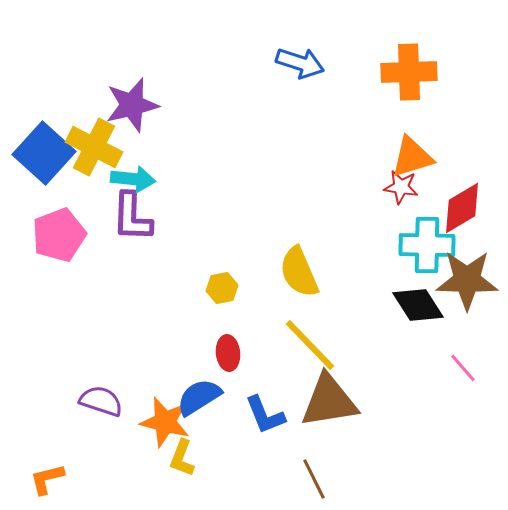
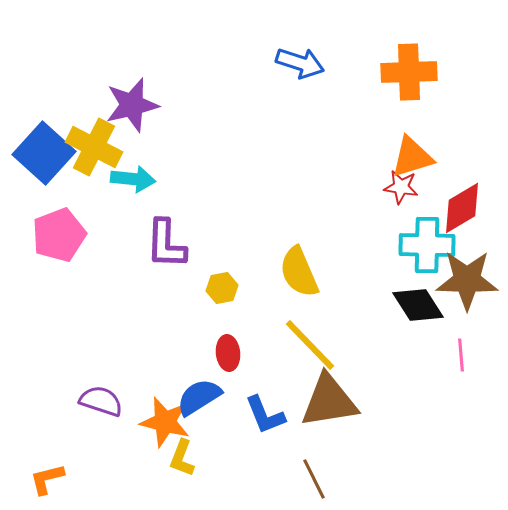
purple L-shape: moved 34 px right, 27 px down
pink line: moved 2 px left, 13 px up; rotated 36 degrees clockwise
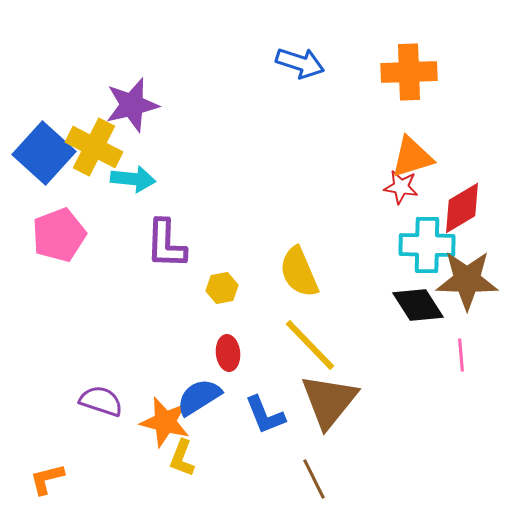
brown triangle: rotated 42 degrees counterclockwise
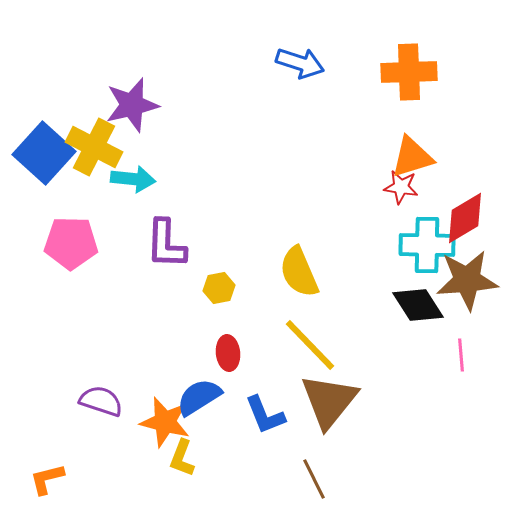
red diamond: moved 3 px right, 10 px down
pink pentagon: moved 12 px right, 8 px down; rotated 22 degrees clockwise
brown star: rotated 6 degrees counterclockwise
yellow hexagon: moved 3 px left
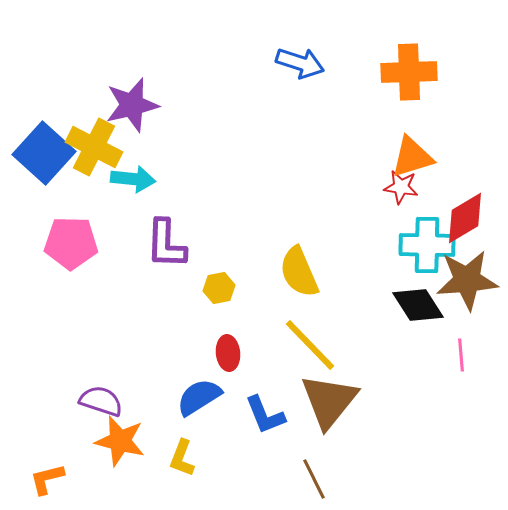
orange star: moved 45 px left, 19 px down
